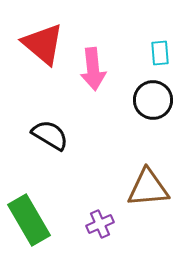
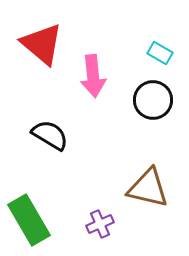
red triangle: moved 1 px left
cyan rectangle: rotated 55 degrees counterclockwise
pink arrow: moved 7 px down
brown triangle: rotated 18 degrees clockwise
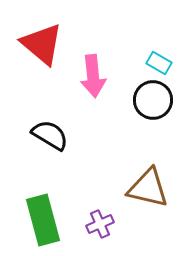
cyan rectangle: moved 1 px left, 10 px down
green rectangle: moved 14 px right; rotated 15 degrees clockwise
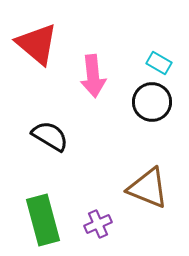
red triangle: moved 5 px left
black circle: moved 1 px left, 2 px down
black semicircle: moved 1 px down
brown triangle: rotated 9 degrees clockwise
purple cross: moved 2 px left
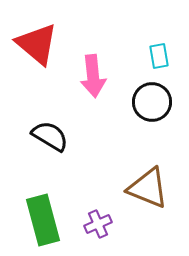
cyan rectangle: moved 7 px up; rotated 50 degrees clockwise
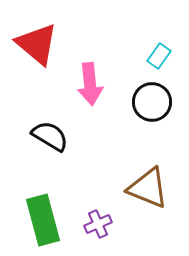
cyan rectangle: rotated 45 degrees clockwise
pink arrow: moved 3 px left, 8 px down
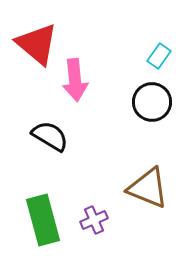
pink arrow: moved 15 px left, 4 px up
purple cross: moved 4 px left, 4 px up
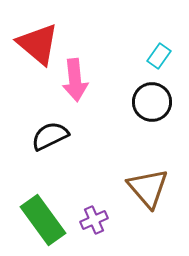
red triangle: moved 1 px right
black semicircle: rotated 57 degrees counterclockwise
brown triangle: rotated 27 degrees clockwise
green rectangle: rotated 21 degrees counterclockwise
